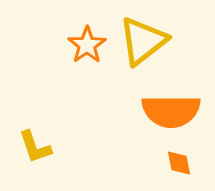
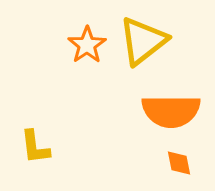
yellow L-shape: rotated 12 degrees clockwise
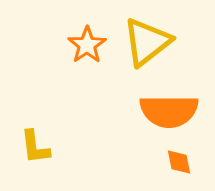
yellow triangle: moved 4 px right, 1 px down
orange semicircle: moved 2 px left
orange diamond: moved 1 px up
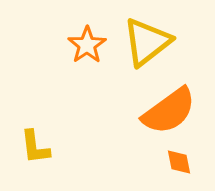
orange semicircle: rotated 36 degrees counterclockwise
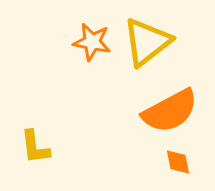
orange star: moved 5 px right, 3 px up; rotated 27 degrees counterclockwise
orange semicircle: moved 1 px right; rotated 8 degrees clockwise
orange diamond: moved 1 px left
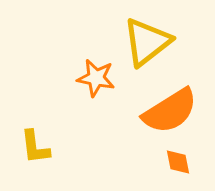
orange star: moved 4 px right, 36 px down
orange semicircle: rotated 4 degrees counterclockwise
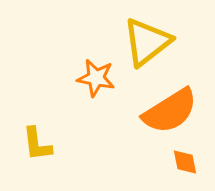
yellow L-shape: moved 2 px right, 3 px up
orange diamond: moved 7 px right
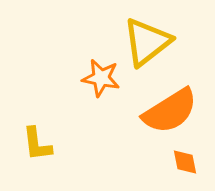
orange star: moved 5 px right
